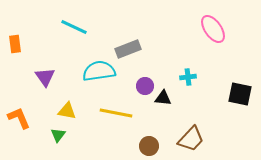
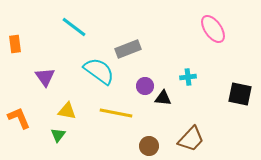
cyan line: rotated 12 degrees clockwise
cyan semicircle: rotated 44 degrees clockwise
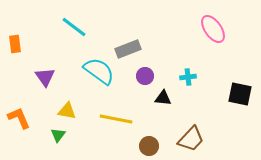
purple circle: moved 10 px up
yellow line: moved 6 px down
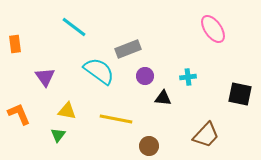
orange L-shape: moved 4 px up
brown trapezoid: moved 15 px right, 4 px up
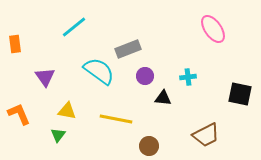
cyan line: rotated 76 degrees counterclockwise
brown trapezoid: rotated 20 degrees clockwise
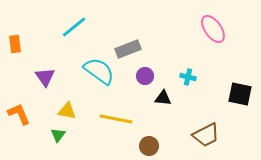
cyan cross: rotated 21 degrees clockwise
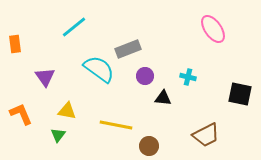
cyan semicircle: moved 2 px up
orange L-shape: moved 2 px right
yellow line: moved 6 px down
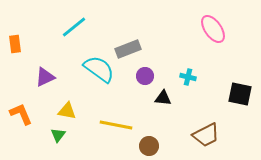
purple triangle: rotated 40 degrees clockwise
